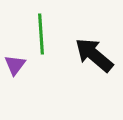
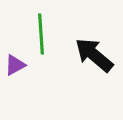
purple triangle: rotated 25 degrees clockwise
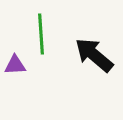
purple triangle: rotated 25 degrees clockwise
